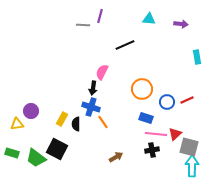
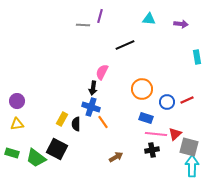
purple circle: moved 14 px left, 10 px up
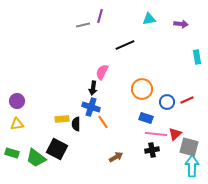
cyan triangle: rotated 16 degrees counterclockwise
gray line: rotated 16 degrees counterclockwise
yellow rectangle: rotated 56 degrees clockwise
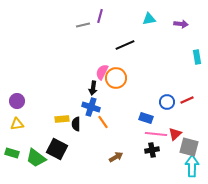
orange circle: moved 26 px left, 11 px up
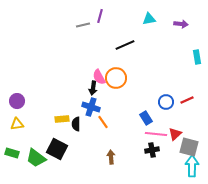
pink semicircle: moved 3 px left, 5 px down; rotated 56 degrees counterclockwise
blue circle: moved 1 px left
blue rectangle: rotated 40 degrees clockwise
brown arrow: moved 5 px left; rotated 64 degrees counterclockwise
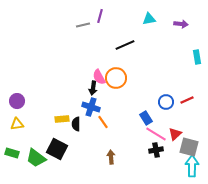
pink line: rotated 25 degrees clockwise
black cross: moved 4 px right
